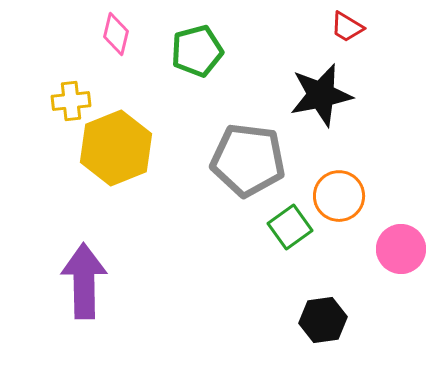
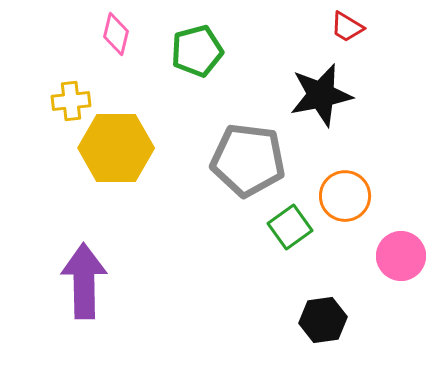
yellow hexagon: rotated 22 degrees clockwise
orange circle: moved 6 px right
pink circle: moved 7 px down
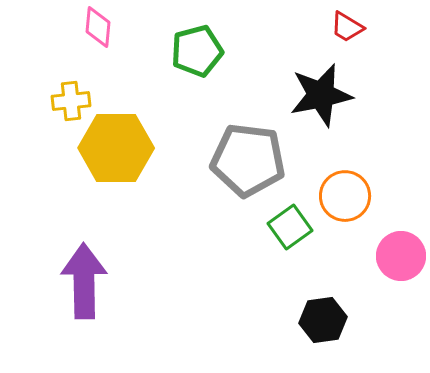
pink diamond: moved 18 px left, 7 px up; rotated 9 degrees counterclockwise
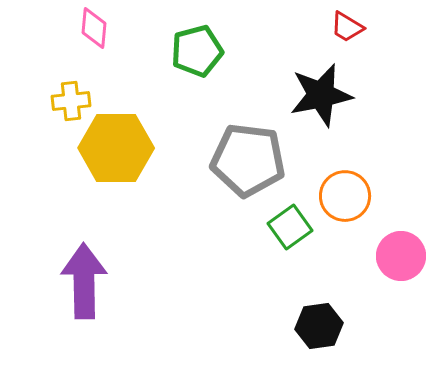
pink diamond: moved 4 px left, 1 px down
black hexagon: moved 4 px left, 6 px down
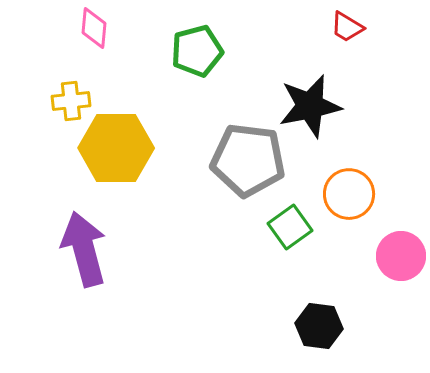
black star: moved 11 px left, 11 px down
orange circle: moved 4 px right, 2 px up
purple arrow: moved 32 px up; rotated 14 degrees counterclockwise
black hexagon: rotated 15 degrees clockwise
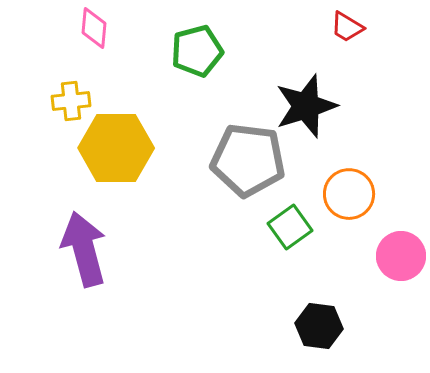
black star: moved 4 px left; rotated 6 degrees counterclockwise
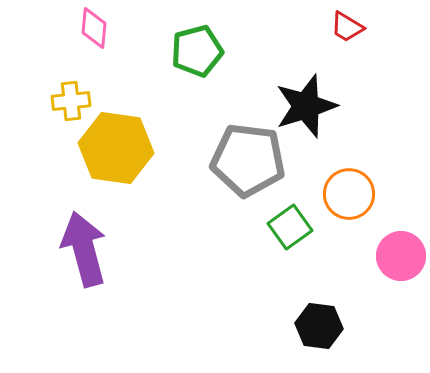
yellow hexagon: rotated 8 degrees clockwise
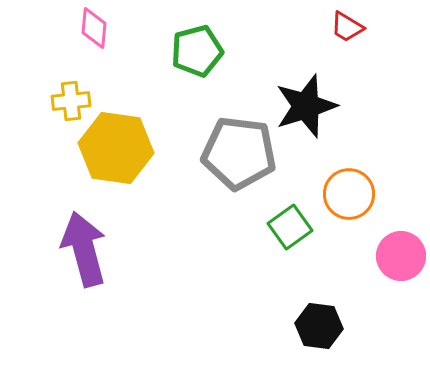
gray pentagon: moved 9 px left, 7 px up
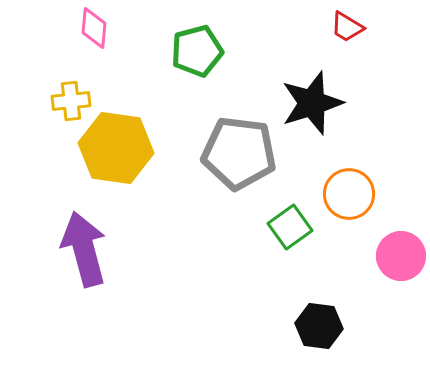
black star: moved 6 px right, 3 px up
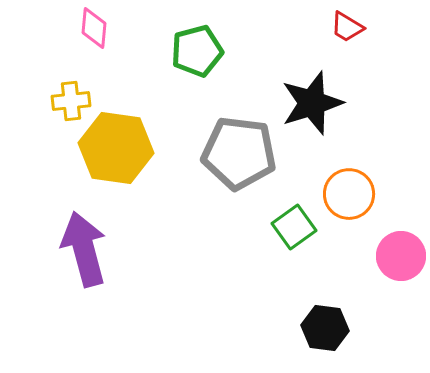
green square: moved 4 px right
black hexagon: moved 6 px right, 2 px down
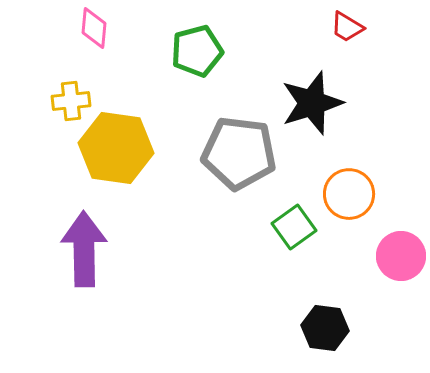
purple arrow: rotated 14 degrees clockwise
